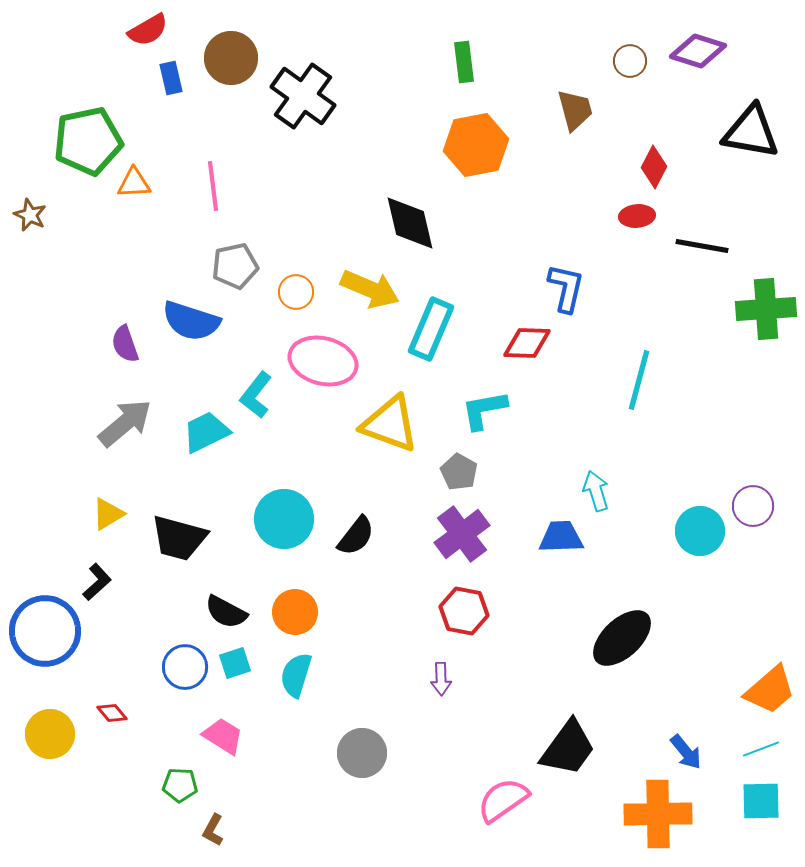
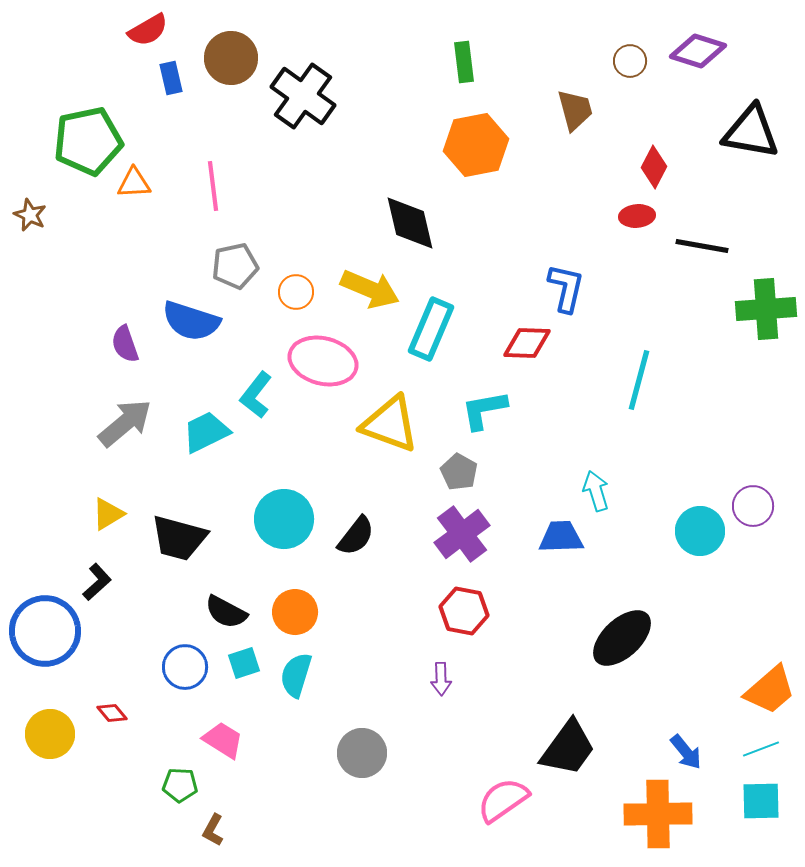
cyan square at (235, 663): moved 9 px right
pink trapezoid at (223, 736): moved 4 px down
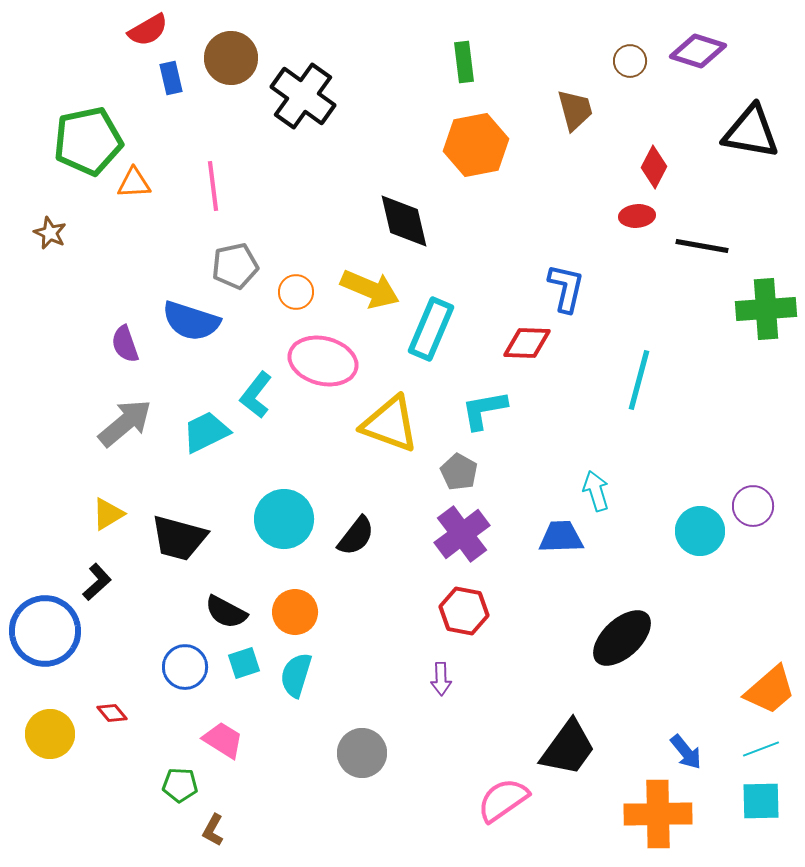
brown star at (30, 215): moved 20 px right, 18 px down
black diamond at (410, 223): moved 6 px left, 2 px up
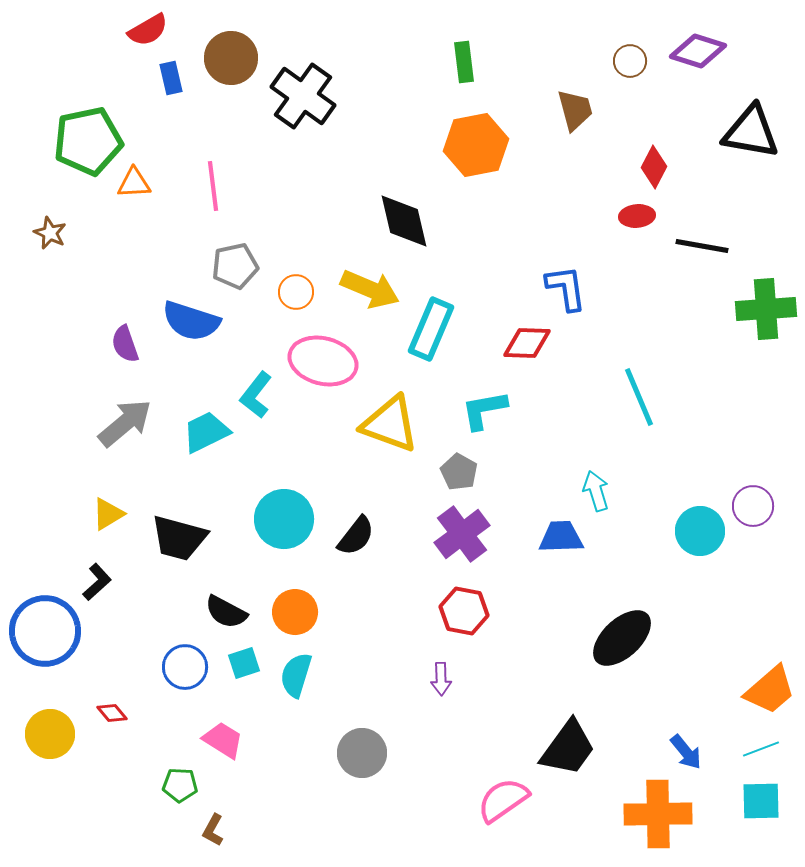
blue L-shape at (566, 288): rotated 21 degrees counterclockwise
cyan line at (639, 380): moved 17 px down; rotated 38 degrees counterclockwise
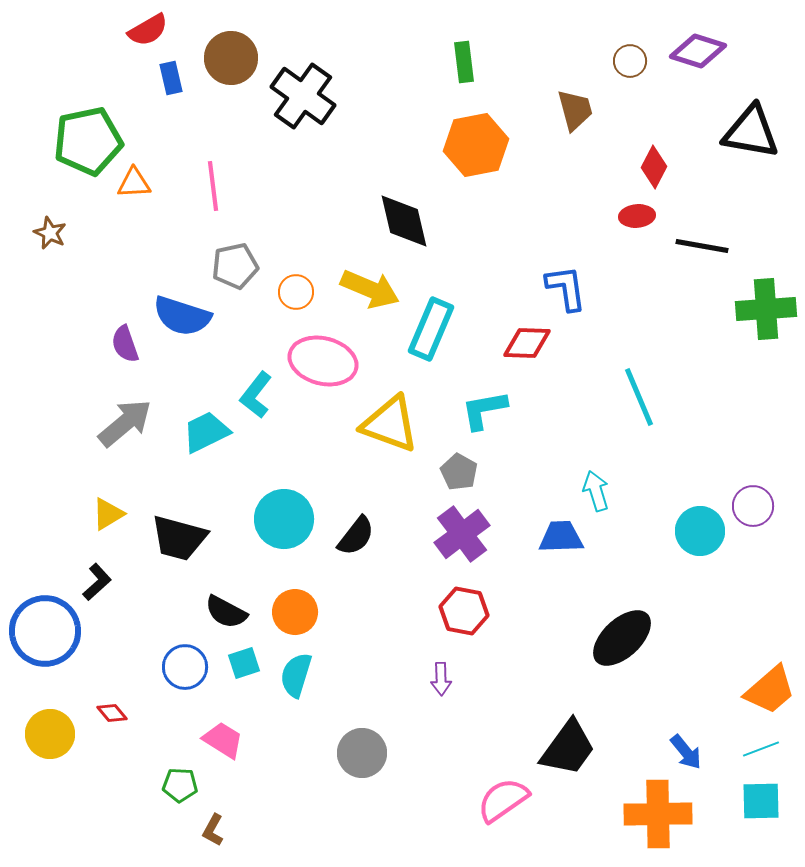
blue semicircle at (191, 321): moved 9 px left, 5 px up
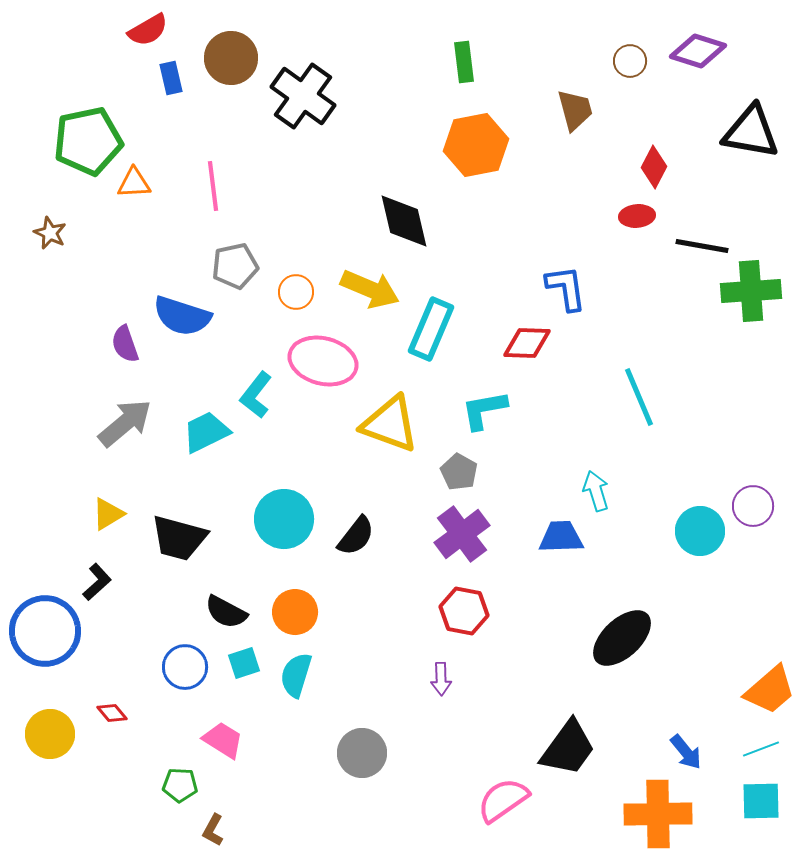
green cross at (766, 309): moved 15 px left, 18 px up
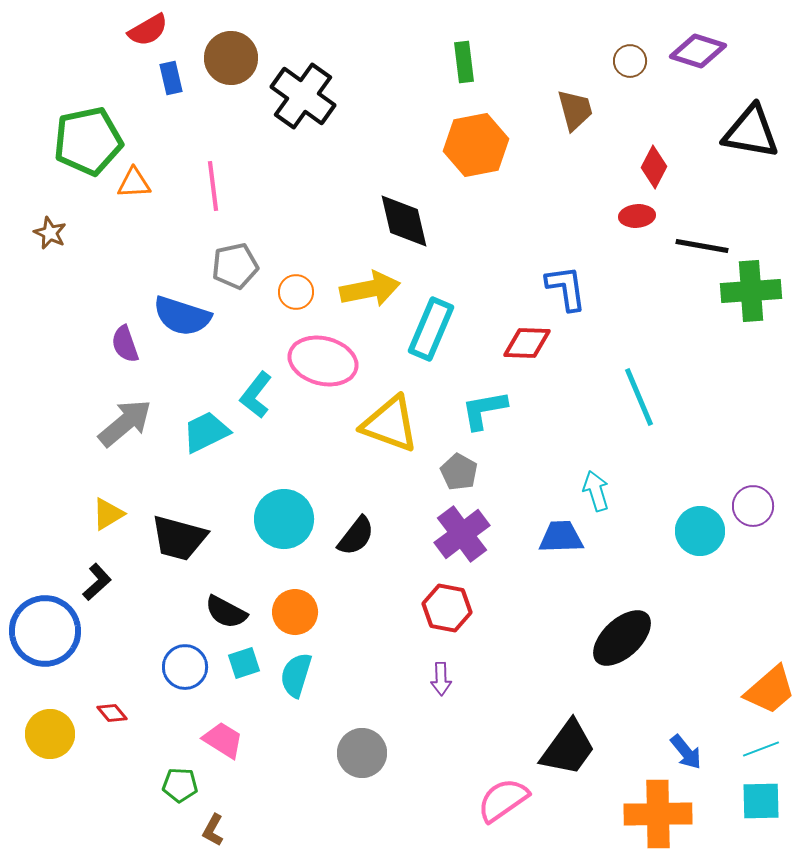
yellow arrow at (370, 289): rotated 34 degrees counterclockwise
red hexagon at (464, 611): moved 17 px left, 3 px up
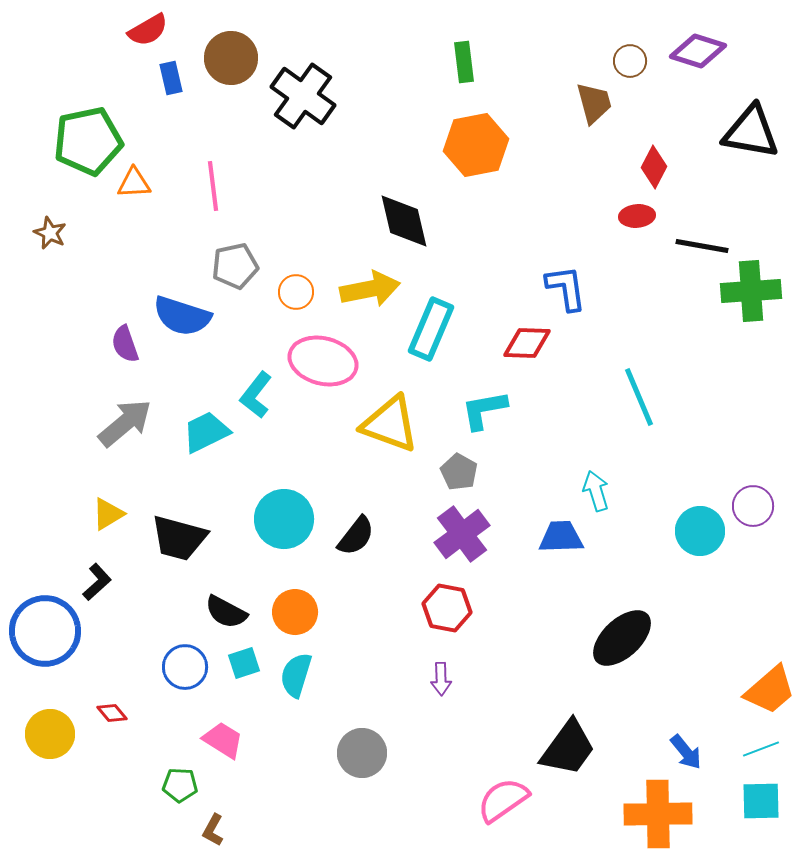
brown trapezoid at (575, 110): moved 19 px right, 7 px up
